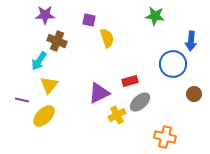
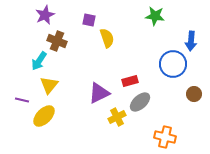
purple star: rotated 24 degrees counterclockwise
yellow cross: moved 2 px down
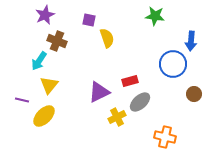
purple triangle: moved 1 px up
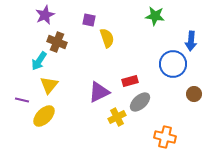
brown cross: moved 1 px down
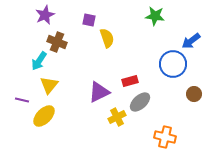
blue arrow: rotated 48 degrees clockwise
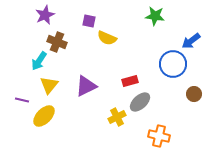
purple square: moved 1 px down
yellow semicircle: rotated 132 degrees clockwise
purple triangle: moved 13 px left, 6 px up
orange cross: moved 6 px left, 1 px up
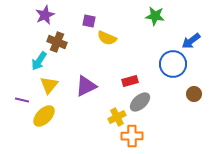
orange cross: moved 27 px left; rotated 15 degrees counterclockwise
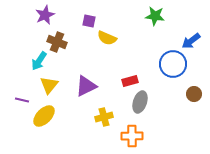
gray ellipse: rotated 30 degrees counterclockwise
yellow cross: moved 13 px left; rotated 12 degrees clockwise
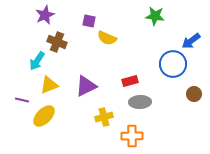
cyan arrow: moved 2 px left
yellow triangle: rotated 30 degrees clockwise
gray ellipse: rotated 70 degrees clockwise
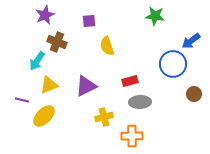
purple square: rotated 16 degrees counterclockwise
yellow semicircle: moved 8 px down; rotated 48 degrees clockwise
